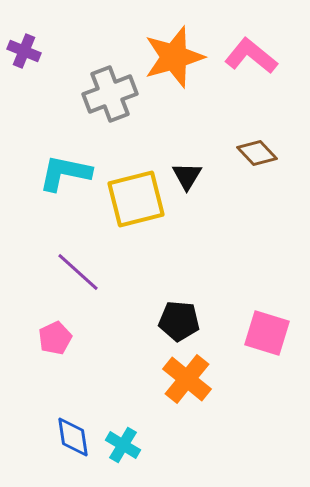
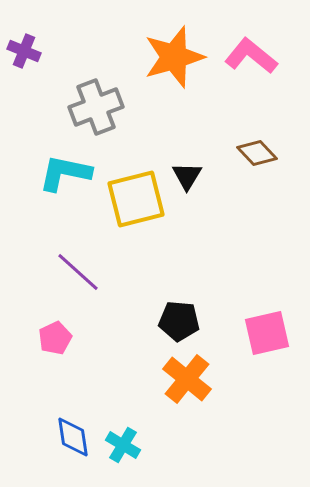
gray cross: moved 14 px left, 13 px down
pink square: rotated 30 degrees counterclockwise
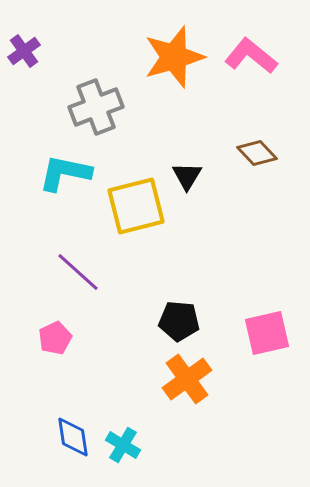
purple cross: rotated 32 degrees clockwise
yellow square: moved 7 px down
orange cross: rotated 15 degrees clockwise
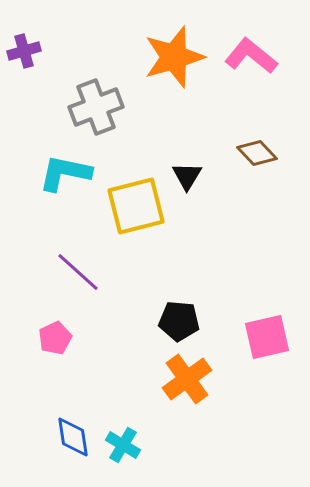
purple cross: rotated 20 degrees clockwise
pink square: moved 4 px down
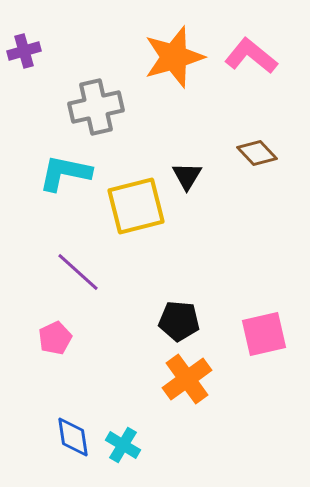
gray cross: rotated 8 degrees clockwise
pink square: moved 3 px left, 3 px up
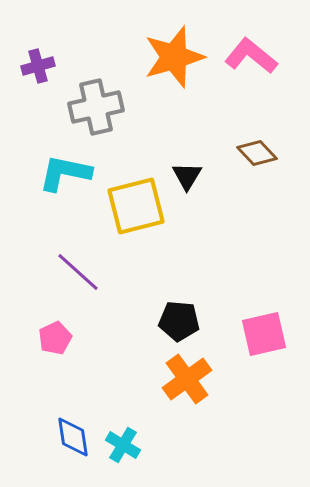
purple cross: moved 14 px right, 15 px down
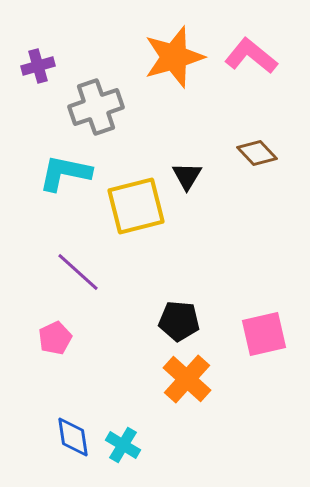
gray cross: rotated 6 degrees counterclockwise
orange cross: rotated 12 degrees counterclockwise
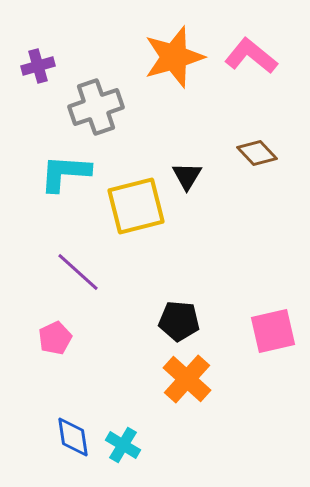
cyan L-shape: rotated 8 degrees counterclockwise
pink square: moved 9 px right, 3 px up
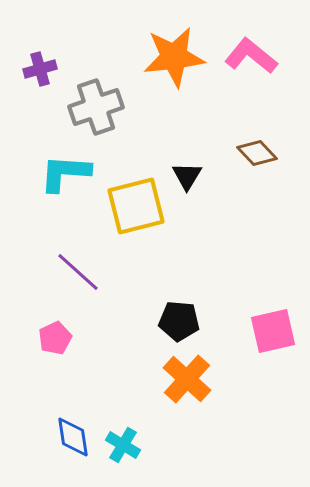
orange star: rotated 10 degrees clockwise
purple cross: moved 2 px right, 3 px down
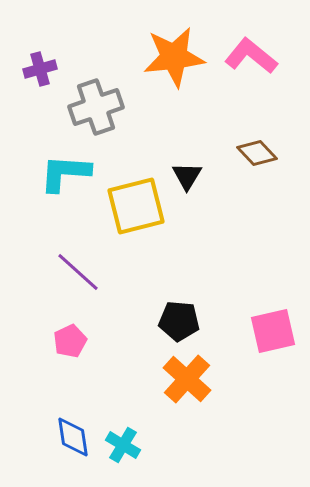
pink pentagon: moved 15 px right, 3 px down
